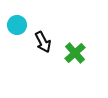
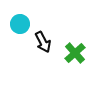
cyan circle: moved 3 px right, 1 px up
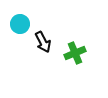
green cross: rotated 20 degrees clockwise
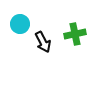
green cross: moved 19 px up; rotated 10 degrees clockwise
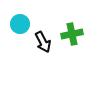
green cross: moved 3 px left
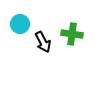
green cross: rotated 20 degrees clockwise
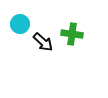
black arrow: rotated 20 degrees counterclockwise
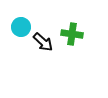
cyan circle: moved 1 px right, 3 px down
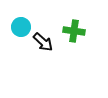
green cross: moved 2 px right, 3 px up
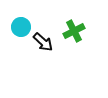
green cross: rotated 35 degrees counterclockwise
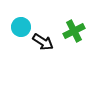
black arrow: rotated 10 degrees counterclockwise
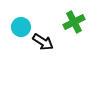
green cross: moved 9 px up
